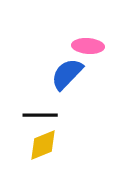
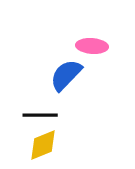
pink ellipse: moved 4 px right
blue semicircle: moved 1 px left, 1 px down
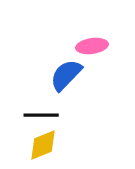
pink ellipse: rotated 12 degrees counterclockwise
black line: moved 1 px right
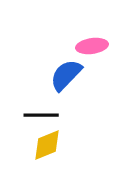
yellow diamond: moved 4 px right
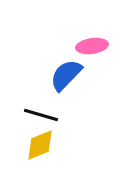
black line: rotated 16 degrees clockwise
yellow diamond: moved 7 px left
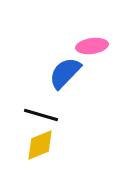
blue semicircle: moved 1 px left, 2 px up
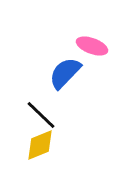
pink ellipse: rotated 28 degrees clockwise
black line: rotated 28 degrees clockwise
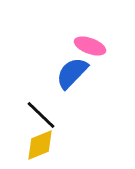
pink ellipse: moved 2 px left
blue semicircle: moved 7 px right
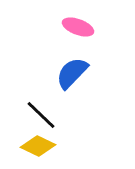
pink ellipse: moved 12 px left, 19 px up
yellow diamond: moved 2 px left, 1 px down; rotated 48 degrees clockwise
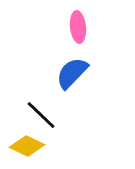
pink ellipse: rotated 64 degrees clockwise
yellow diamond: moved 11 px left
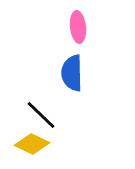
blue semicircle: rotated 45 degrees counterclockwise
yellow diamond: moved 5 px right, 2 px up
